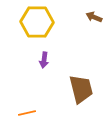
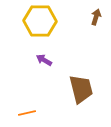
brown arrow: moved 2 px right; rotated 84 degrees clockwise
yellow hexagon: moved 3 px right, 1 px up
purple arrow: rotated 112 degrees clockwise
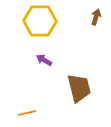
brown trapezoid: moved 2 px left, 1 px up
